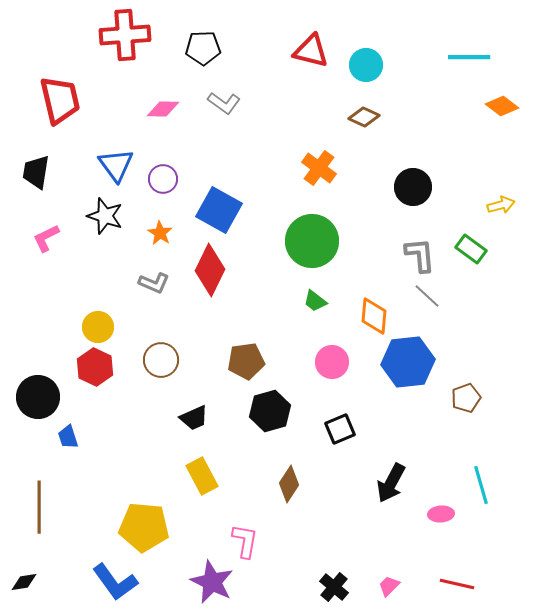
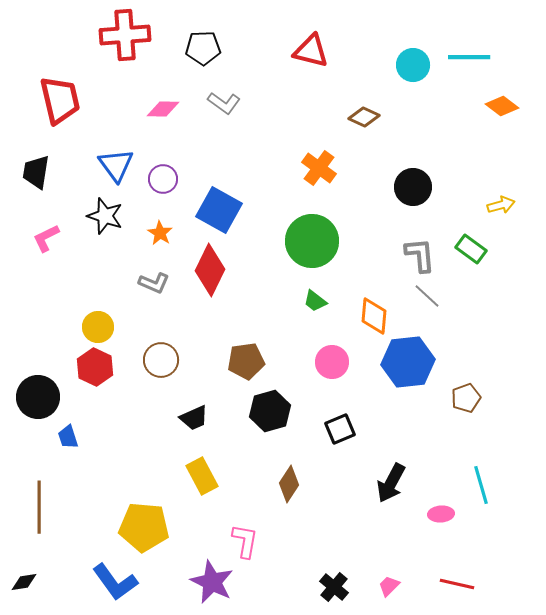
cyan circle at (366, 65): moved 47 px right
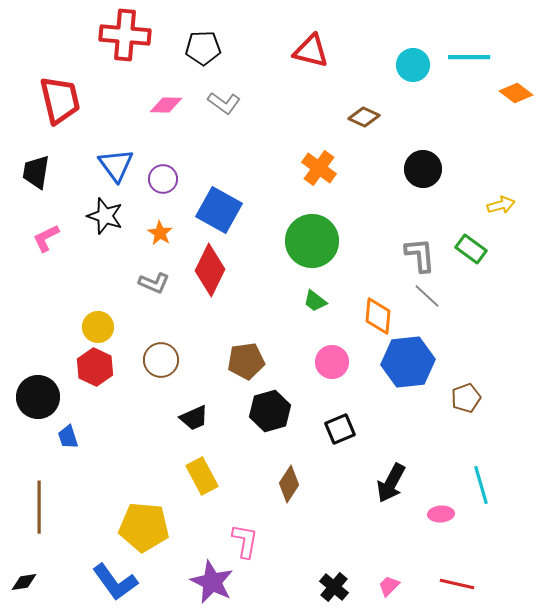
red cross at (125, 35): rotated 9 degrees clockwise
orange diamond at (502, 106): moved 14 px right, 13 px up
pink diamond at (163, 109): moved 3 px right, 4 px up
black circle at (413, 187): moved 10 px right, 18 px up
orange diamond at (374, 316): moved 4 px right
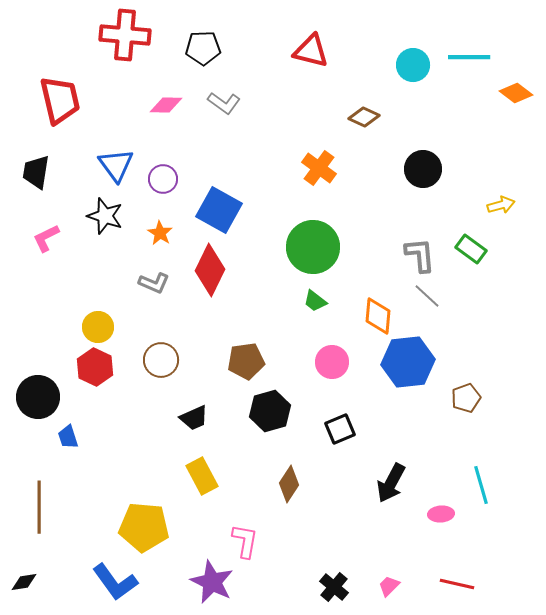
green circle at (312, 241): moved 1 px right, 6 px down
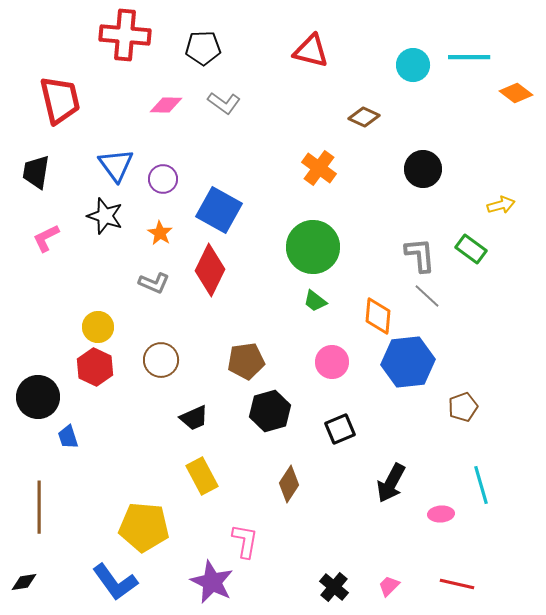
brown pentagon at (466, 398): moved 3 px left, 9 px down
